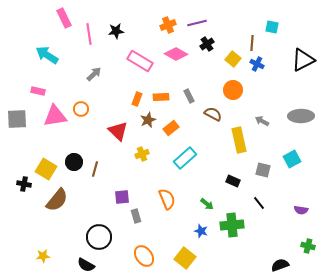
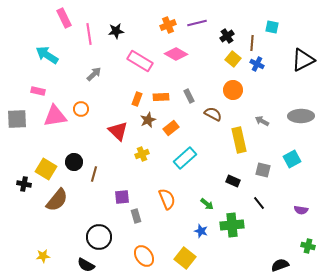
black cross at (207, 44): moved 20 px right, 8 px up
brown line at (95, 169): moved 1 px left, 5 px down
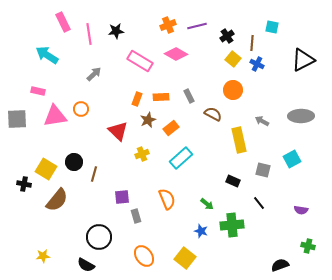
pink rectangle at (64, 18): moved 1 px left, 4 px down
purple line at (197, 23): moved 3 px down
cyan rectangle at (185, 158): moved 4 px left
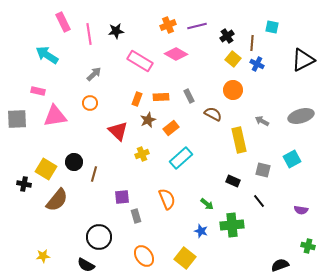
orange circle at (81, 109): moved 9 px right, 6 px up
gray ellipse at (301, 116): rotated 15 degrees counterclockwise
black line at (259, 203): moved 2 px up
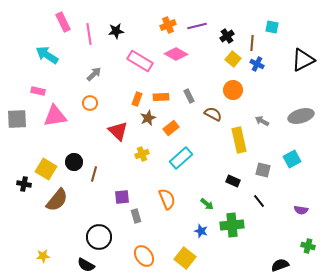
brown star at (148, 120): moved 2 px up
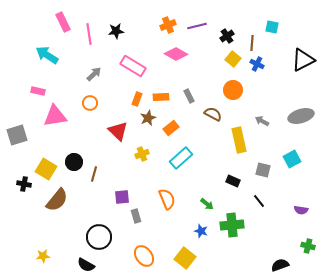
pink rectangle at (140, 61): moved 7 px left, 5 px down
gray square at (17, 119): moved 16 px down; rotated 15 degrees counterclockwise
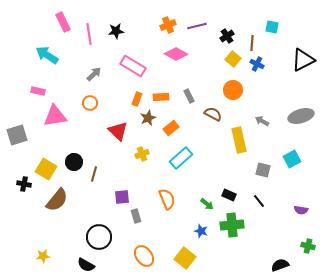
black rectangle at (233, 181): moved 4 px left, 14 px down
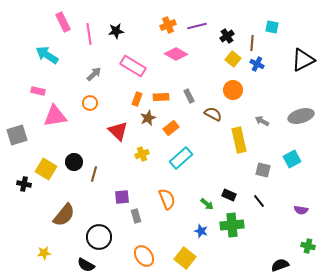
brown semicircle at (57, 200): moved 7 px right, 15 px down
yellow star at (43, 256): moved 1 px right, 3 px up
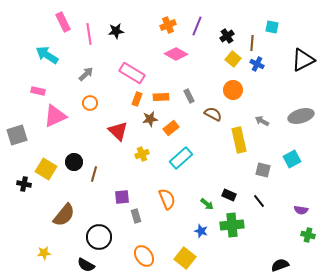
purple line at (197, 26): rotated 54 degrees counterclockwise
pink rectangle at (133, 66): moved 1 px left, 7 px down
gray arrow at (94, 74): moved 8 px left
pink triangle at (55, 116): rotated 15 degrees counterclockwise
brown star at (148, 118): moved 2 px right, 1 px down; rotated 14 degrees clockwise
green cross at (308, 246): moved 11 px up
